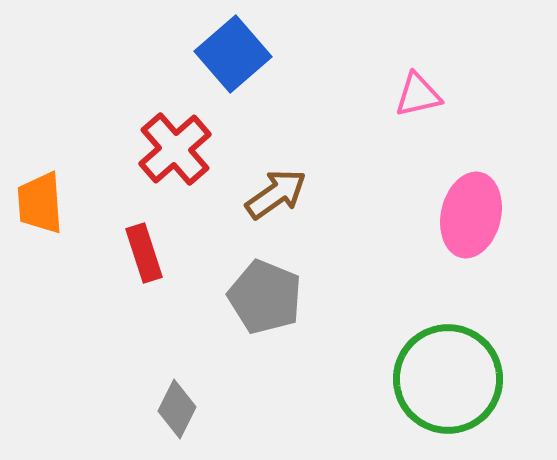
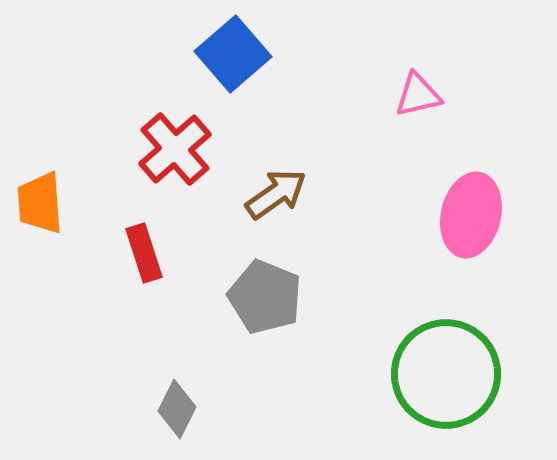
green circle: moved 2 px left, 5 px up
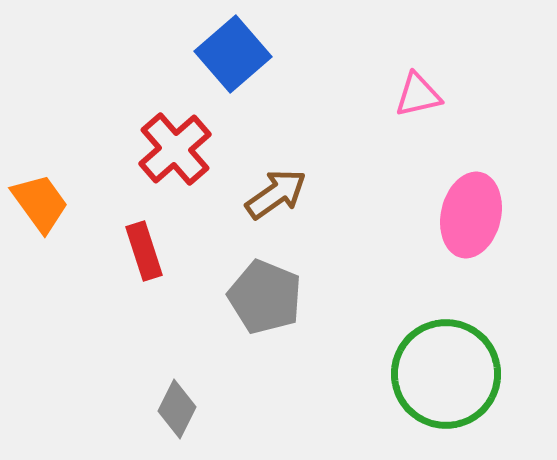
orange trapezoid: rotated 148 degrees clockwise
red rectangle: moved 2 px up
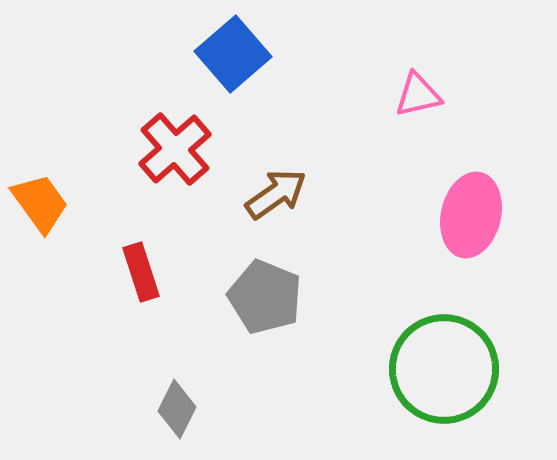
red rectangle: moved 3 px left, 21 px down
green circle: moved 2 px left, 5 px up
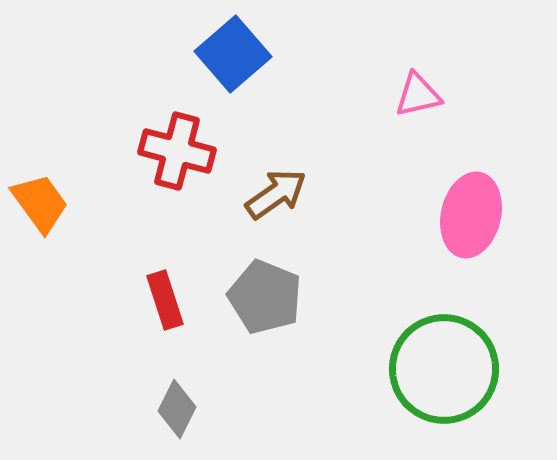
red cross: moved 2 px right, 2 px down; rotated 34 degrees counterclockwise
red rectangle: moved 24 px right, 28 px down
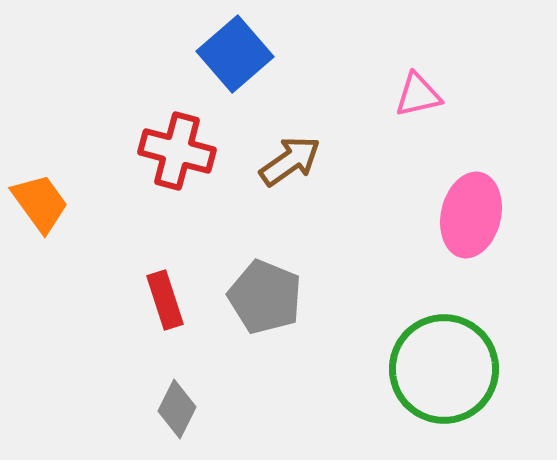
blue square: moved 2 px right
brown arrow: moved 14 px right, 33 px up
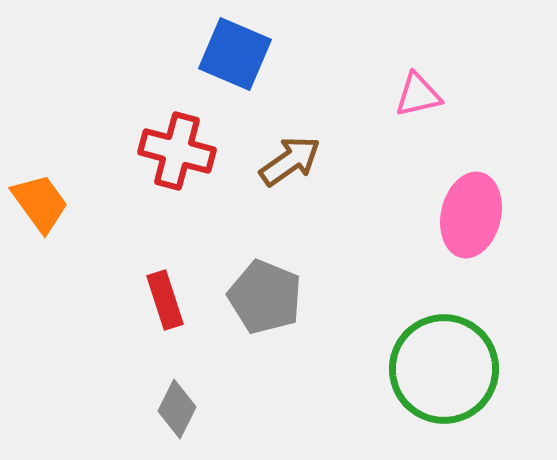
blue square: rotated 26 degrees counterclockwise
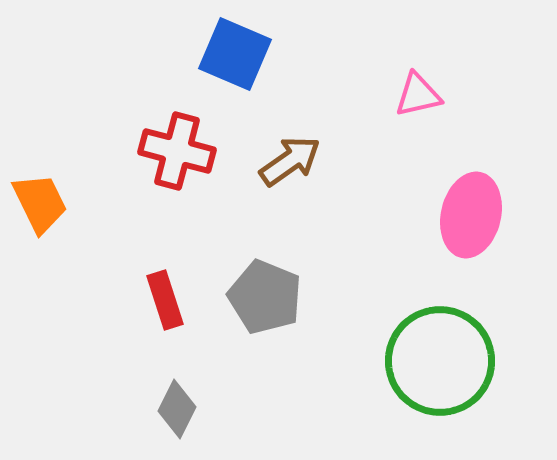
orange trapezoid: rotated 10 degrees clockwise
green circle: moved 4 px left, 8 px up
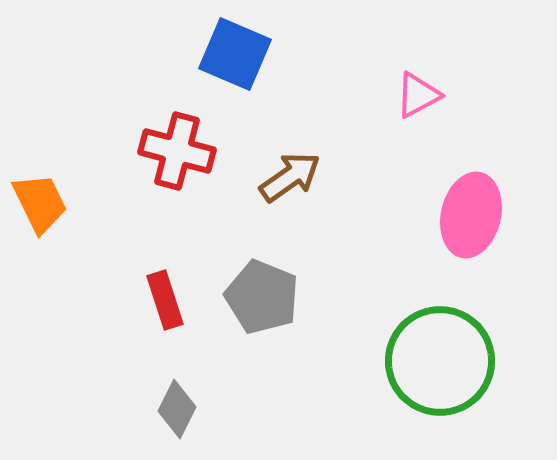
pink triangle: rotated 15 degrees counterclockwise
brown arrow: moved 16 px down
gray pentagon: moved 3 px left
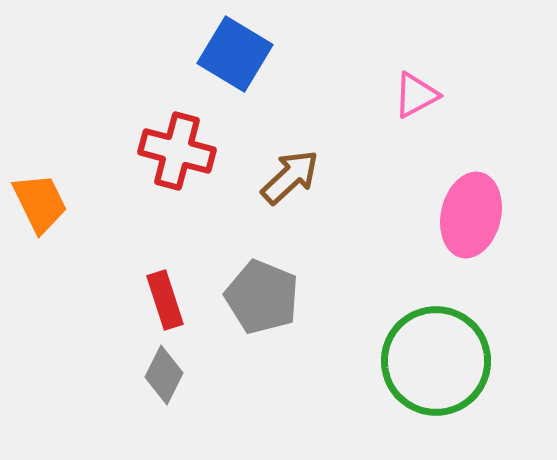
blue square: rotated 8 degrees clockwise
pink triangle: moved 2 px left
brown arrow: rotated 8 degrees counterclockwise
green circle: moved 4 px left
gray diamond: moved 13 px left, 34 px up
